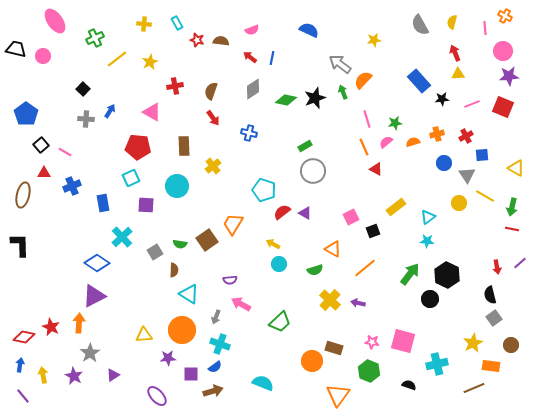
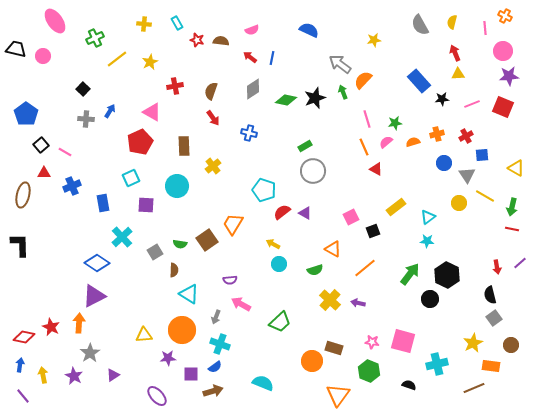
red pentagon at (138, 147): moved 2 px right, 5 px up; rotated 30 degrees counterclockwise
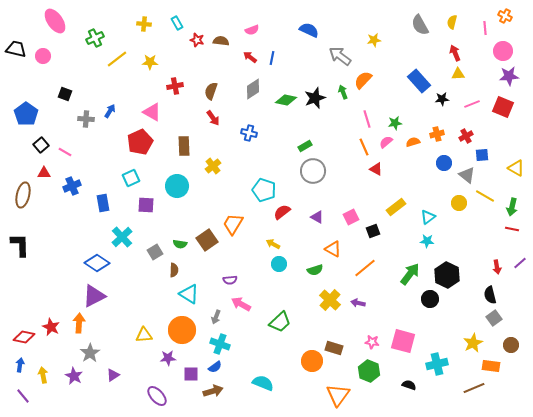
yellow star at (150, 62): rotated 28 degrees clockwise
gray arrow at (340, 64): moved 8 px up
black square at (83, 89): moved 18 px left, 5 px down; rotated 24 degrees counterclockwise
gray triangle at (467, 175): rotated 18 degrees counterclockwise
purple triangle at (305, 213): moved 12 px right, 4 px down
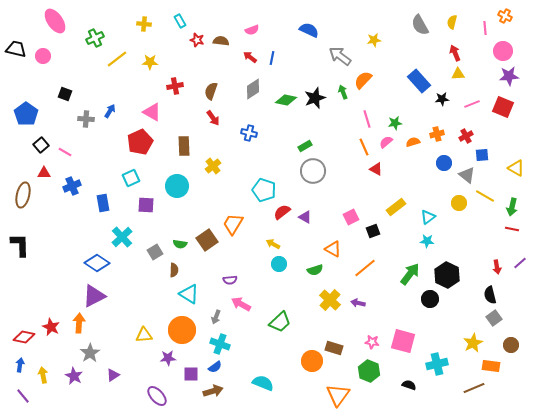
cyan rectangle at (177, 23): moved 3 px right, 2 px up
purple triangle at (317, 217): moved 12 px left
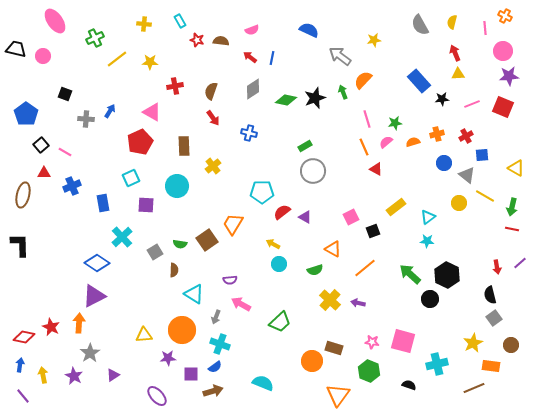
cyan pentagon at (264, 190): moved 2 px left, 2 px down; rotated 20 degrees counterclockwise
green arrow at (410, 274): rotated 85 degrees counterclockwise
cyan triangle at (189, 294): moved 5 px right
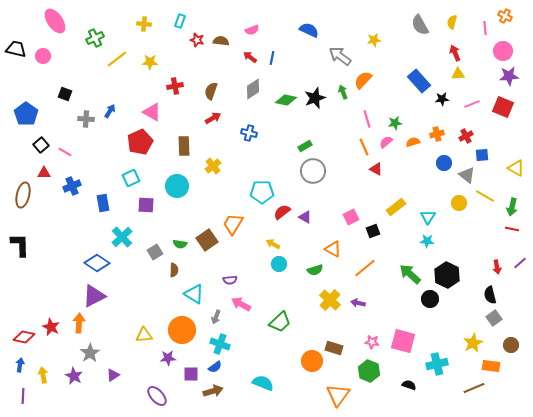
cyan rectangle at (180, 21): rotated 48 degrees clockwise
red arrow at (213, 118): rotated 84 degrees counterclockwise
cyan triangle at (428, 217): rotated 21 degrees counterclockwise
purple line at (23, 396): rotated 42 degrees clockwise
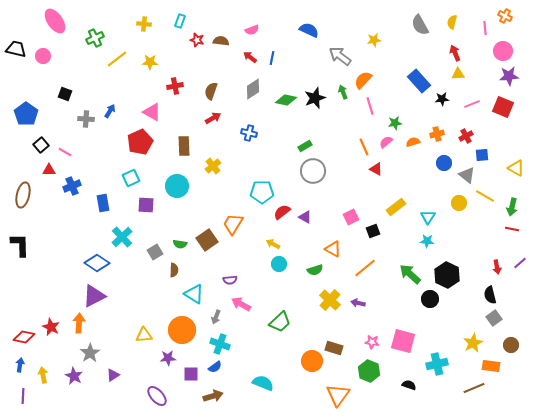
pink line at (367, 119): moved 3 px right, 13 px up
red triangle at (44, 173): moved 5 px right, 3 px up
brown arrow at (213, 391): moved 5 px down
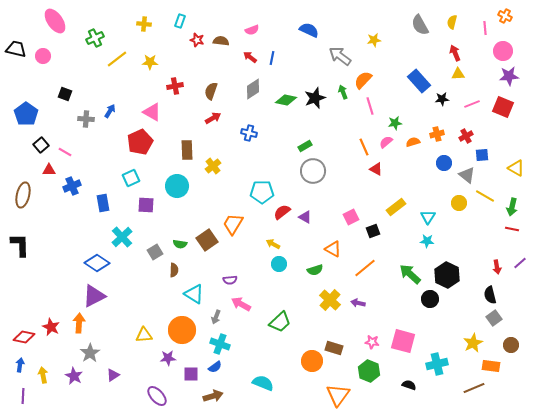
brown rectangle at (184, 146): moved 3 px right, 4 px down
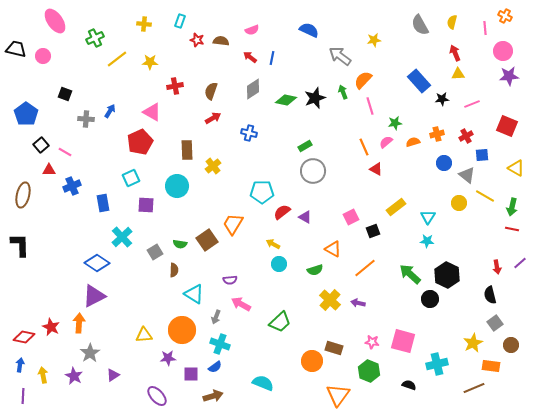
red square at (503, 107): moved 4 px right, 19 px down
gray square at (494, 318): moved 1 px right, 5 px down
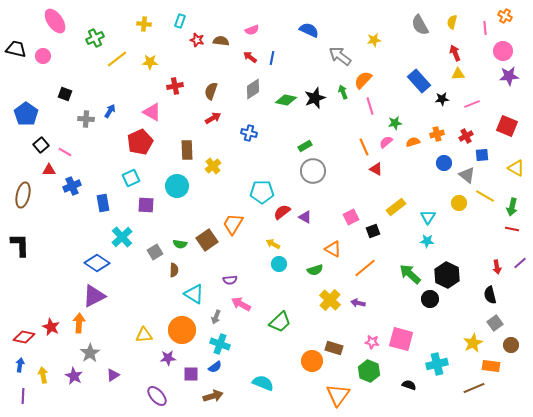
pink square at (403, 341): moved 2 px left, 2 px up
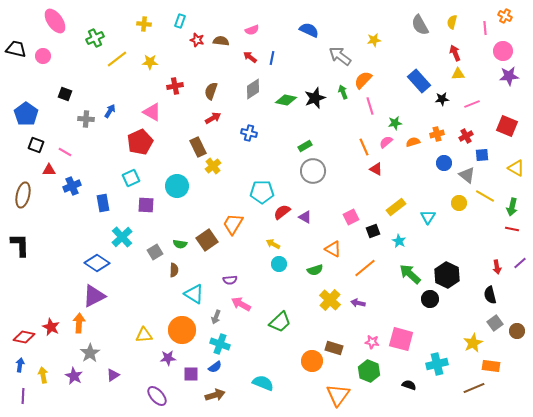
black square at (41, 145): moved 5 px left; rotated 28 degrees counterclockwise
brown rectangle at (187, 150): moved 11 px right, 3 px up; rotated 24 degrees counterclockwise
cyan star at (427, 241): moved 28 px left; rotated 24 degrees clockwise
brown circle at (511, 345): moved 6 px right, 14 px up
brown arrow at (213, 396): moved 2 px right, 1 px up
